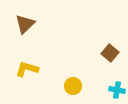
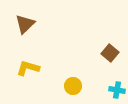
yellow L-shape: moved 1 px right, 1 px up
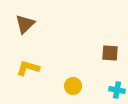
brown square: rotated 36 degrees counterclockwise
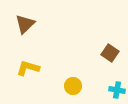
brown square: rotated 30 degrees clockwise
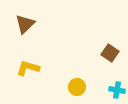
yellow circle: moved 4 px right, 1 px down
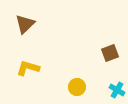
brown square: rotated 36 degrees clockwise
cyan cross: rotated 21 degrees clockwise
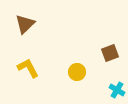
yellow L-shape: rotated 45 degrees clockwise
yellow circle: moved 15 px up
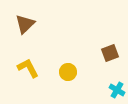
yellow circle: moved 9 px left
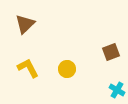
brown square: moved 1 px right, 1 px up
yellow circle: moved 1 px left, 3 px up
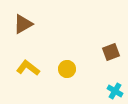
brown triangle: moved 2 px left; rotated 15 degrees clockwise
yellow L-shape: rotated 25 degrees counterclockwise
cyan cross: moved 2 px left, 1 px down
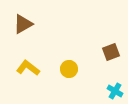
yellow circle: moved 2 px right
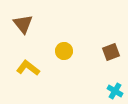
brown triangle: rotated 40 degrees counterclockwise
yellow circle: moved 5 px left, 18 px up
